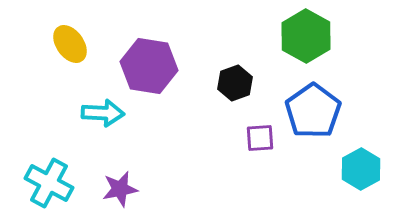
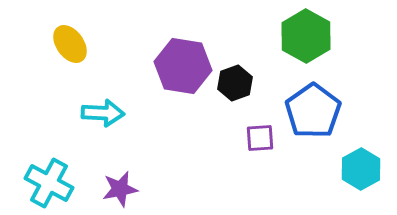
purple hexagon: moved 34 px right
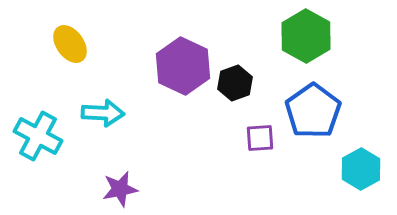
purple hexagon: rotated 16 degrees clockwise
cyan cross: moved 11 px left, 47 px up
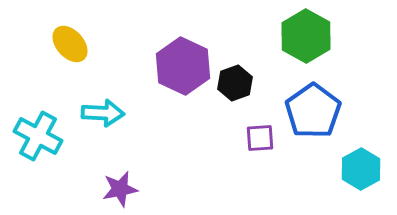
yellow ellipse: rotated 6 degrees counterclockwise
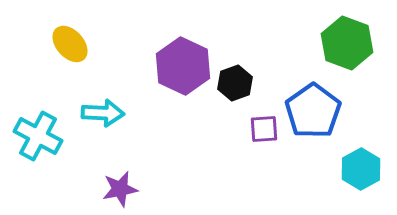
green hexagon: moved 41 px right, 7 px down; rotated 9 degrees counterclockwise
purple square: moved 4 px right, 9 px up
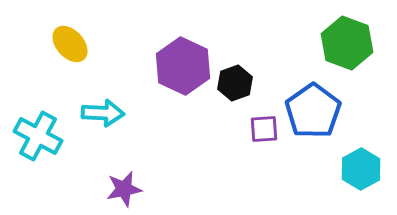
purple star: moved 4 px right
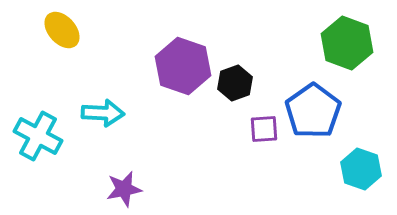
yellow ellipse: moved 8 px left, 14 px up
purple hexagon: rotated 6 degrees counterclockwise
cyan hexagon: rotated 12 degrees counterclockwise
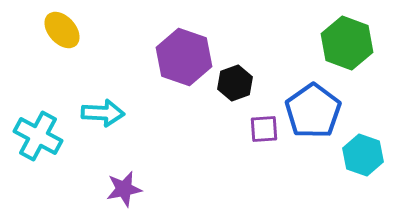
purple hexagon: moved 1 px right, 9 px up
cyan hexagon: moved 2 px right, 14 px up
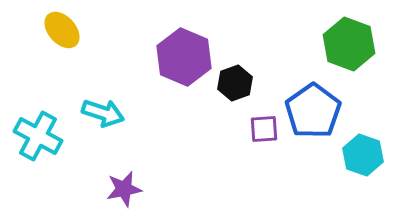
green hexagon: moved 2 px right, 1 px down
purple hexagon: rotated 4 degrees clockwise
cyan arrow: rotated 15 degrees clockwise
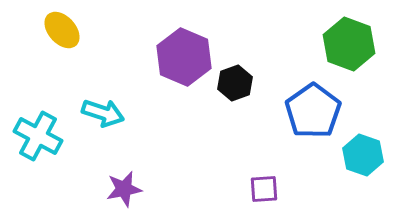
purple square: moved 60 px down
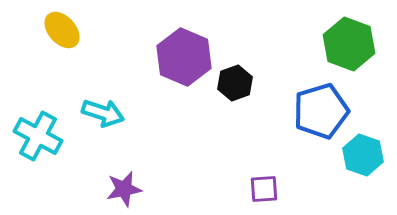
blue pentagon: moved 8 px right; rotated 18 degrees clockwise
